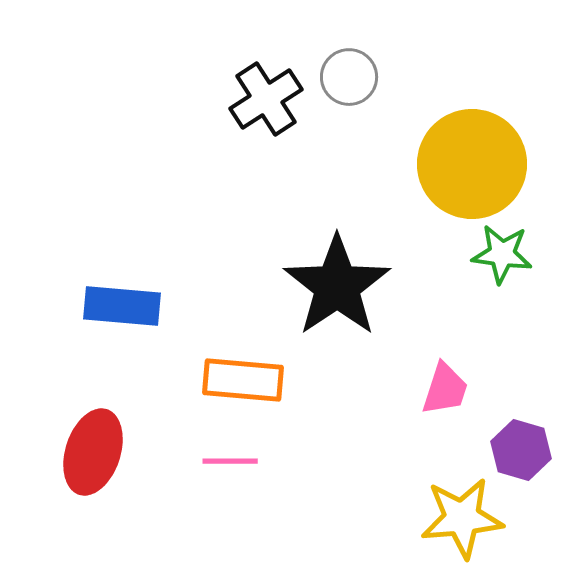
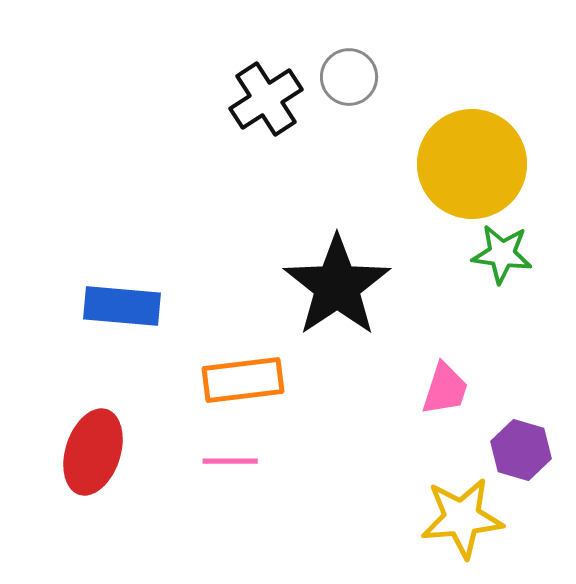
orange rectangle: rotated 12 degrees counterclockwise
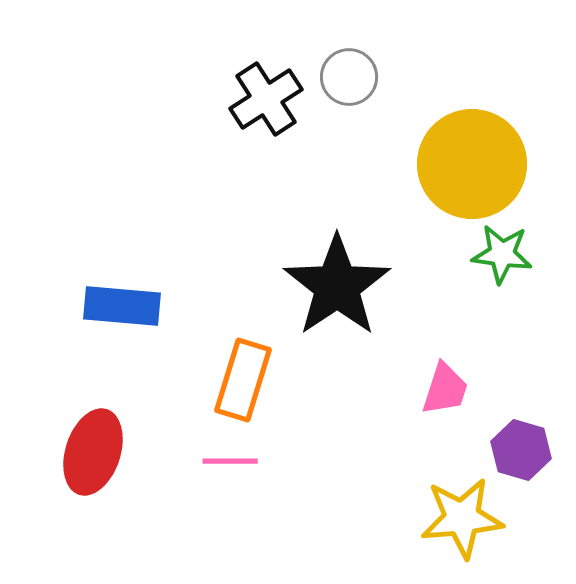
orange rectangle: rotated 66 degrees counterclockwise
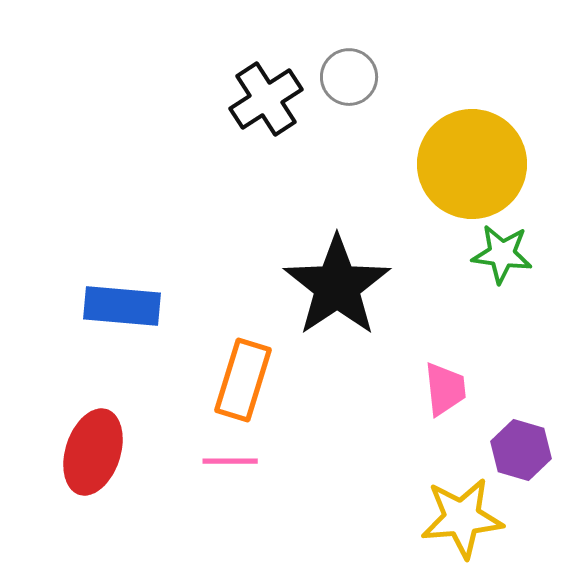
pink trapezoid: rotated 24 degrees counterclockwise
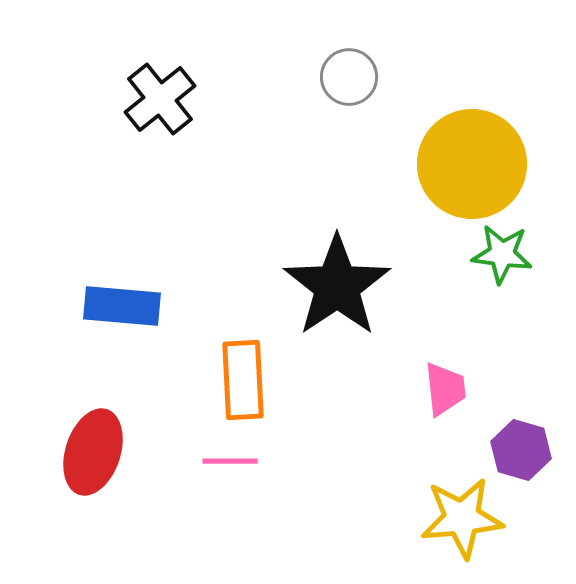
black cross: moved 106 px left; rotated 6 degrees counterclockwise
orange rectangle: rotated 20 degrees counterclockwise
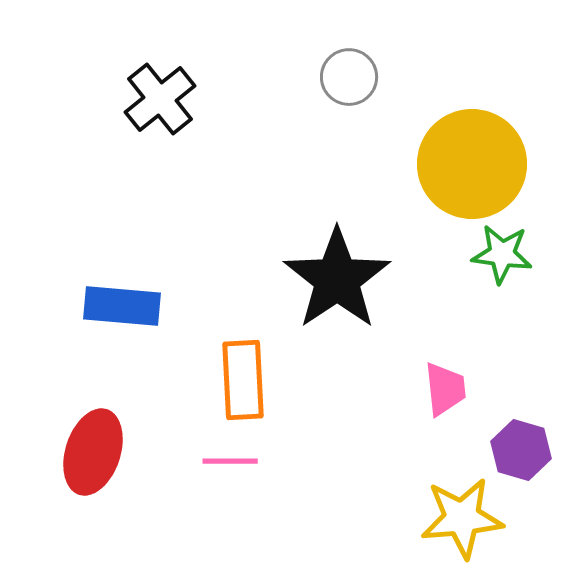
black star: moved 7 px up
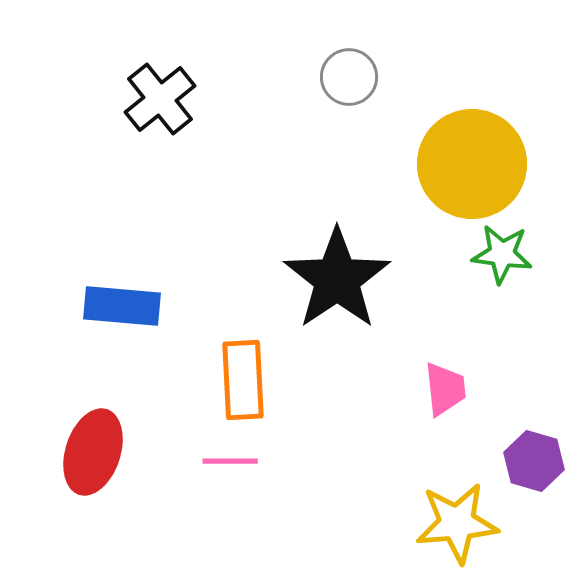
purple hexagon: moved 13 px right, 11 px down
yellow star: moved 5 px left, 5 px down
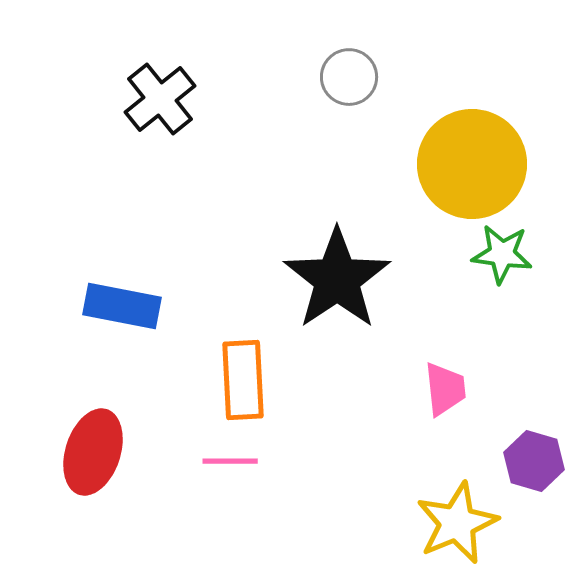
blue rectangle: rotated 6 degrees clockwise
yellow star: rotated 18 degrees counterclockwise
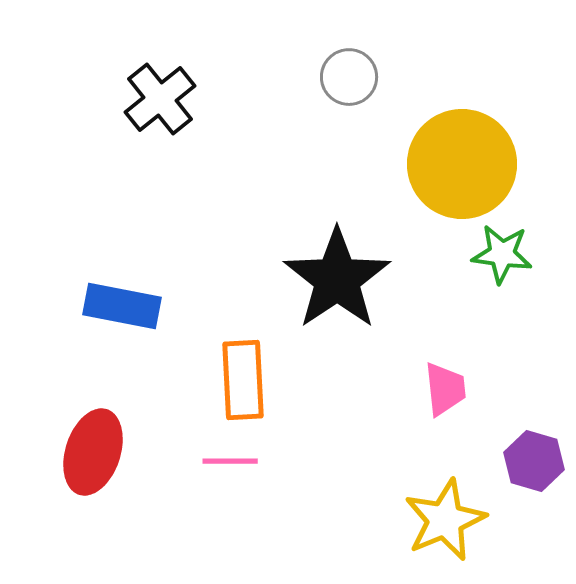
yellow circle: moved 10 px left
yellow star: moved 12 px left, 3 px up
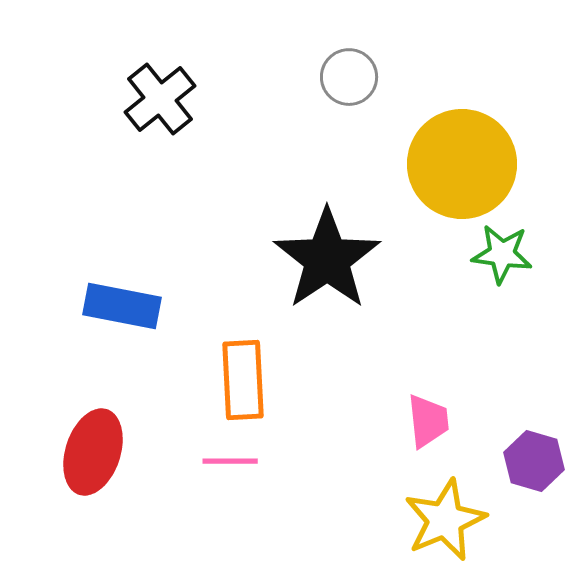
black star: moved 10 px left, 20 px up
pink trapezoid: moved 17 px left, 32 px down
